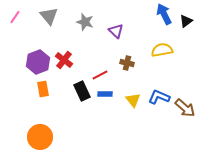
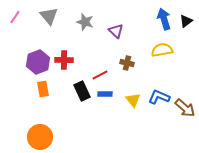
blue arrow: moved 5 px down; rotated 10 degrees clockwise
red cross: rotated 36 degrees counterclockwise
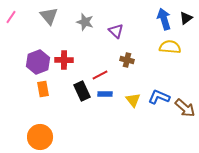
pink line: moved 4 px left
black triangle: moved 3 px up
yellow semicircle: moved 8 px right, 3 px up; rotated 15 degrees clockwise
brown cross: moved 3 px up
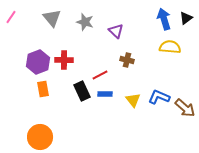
gray triangle: moved 3 px right, 2 px down
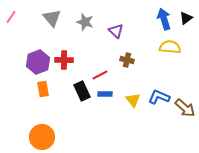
orange circle: moved 2 px right
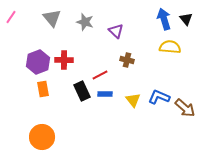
black triangle: moved 1 px down; rotated 32 degrees counterclockwise
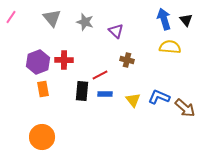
black triangle: moved 1 px down
black rectangle: rotated 30 degrees clockwise
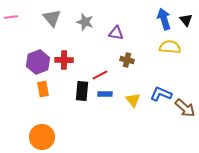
pink line: rotated 48 degrees clockwise
purple triangle: moved 2 px down; rotated 35 degrees counterclockwise
blue L-shape: moved 2 px right, 3 px up
